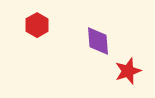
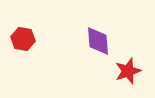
red hexagon: moved 14 px left, 14 px down; rotated 20 degrees counterclockwise
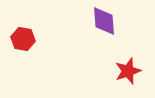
purple diamond: moved 6 px right, 20 px up
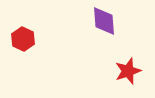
red hexagon: rotated 15 degrees clockwise
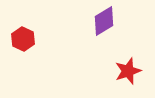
purple diamond: rotated 64 degrees clockwise
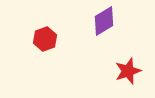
red hexagon: moved 22 px right; rotated 15 degrees clockwise
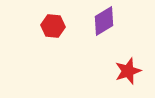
red hexagon: moved 8 px right, 13 px up; rotated 25 degrees clockwise
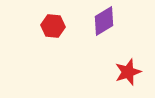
red star: moved 1 px down
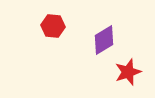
purple diamond: moved 19 px down
